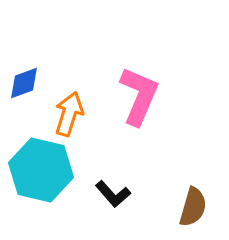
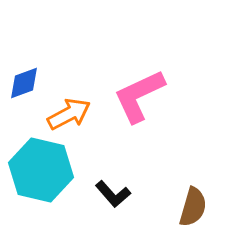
pink L-shape: rotated 138 degrees counterclockwise
orange arrow: rotated 45 degrees clockwise
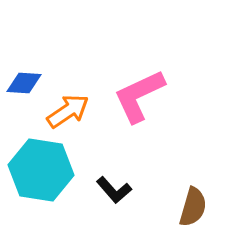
blue diamond: rotated 24 degrees clockwise
orange arrow: moved 1 px left, 3 px up; rotated 6 degrees counterclockwise
cyan hexagon: rotated 4 degrees counterclockwise
black L-shape: moved 1 px right, 4 px up
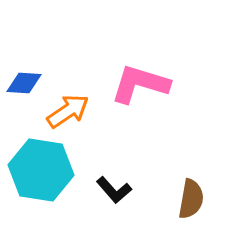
pink L-shape: moved 1 px right, 12 px up; rotated 42 degrees clockwise
brown semicircle: moved 2 px left, 8 px up; rotated 6 degrees counterclockwise
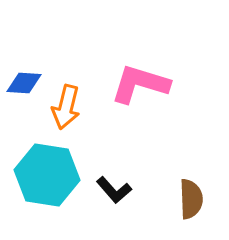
orange arrow: moved 2 px left, 4 px up; rotated 138 degrees clockwise
cyan hexagon: moved 6 px right, 5 px down
brown semicircle: rotated 12 degrees counterclockwise
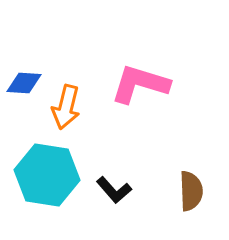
brown semicircle: moved 8 px up
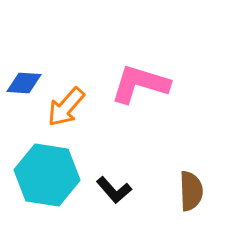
orange arrow: rotated 27 degrees clockwise
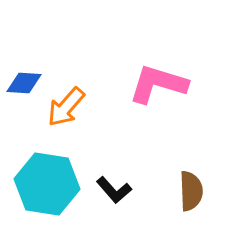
pink L-shape: moved 18 px right
cyan hexagon: moved 9 px down
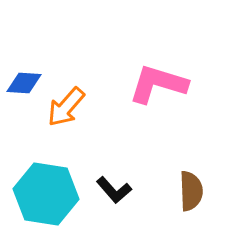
cyan hexagon: moved 1 px left, 10 px down
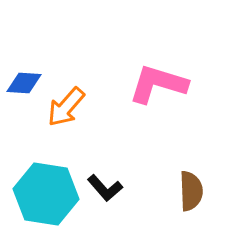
black L-shape: moved 9 px left, 2 px up
